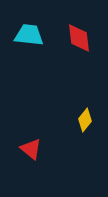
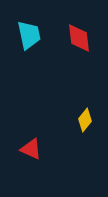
cyan trapezoid: rotated 72 degrees clockwise
red triangle: rotated 15 degrees counterclockwise
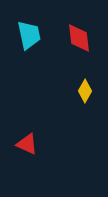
yellow diamond: moved 29 px up; rotated 10 degrees counterclockwise
red triangle: moved 4 px left, 5 px up
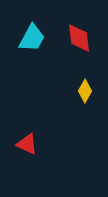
cyan trapezoid: moved 3 px right, 3 px down; rotated 40 degrees clockwise
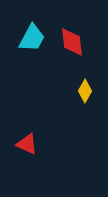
red diamond: moved 7 px left, 4 px down
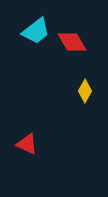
cyan trapezoid: moved 4 px right, 7 px up; rotated 24 degrees clockwise
red diamond: rotated 24 degrees counterclockwise
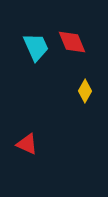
cyan trapezoid: moved 16 px down; rotated 76 degrees counterclockwise
red diamond: rotated 8 degrees clockwise
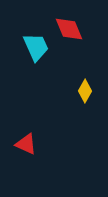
red diamond: moved 3 px left, 13 px up
red triangle: moved 1 px left
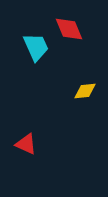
yellow diamond: rotated 55 degrees clockwise
